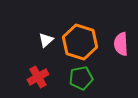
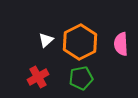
orange hexagon: rotated 16 degrees clockwise
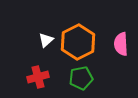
orange hexagon: moved 2 px left
red cross: rotated 15 degrees clockwise
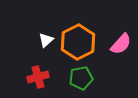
pink semicircle: rotated 135 degrees counterclockwise
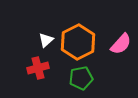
red cross: moved 9 px up
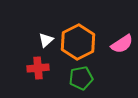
pink semicircle: moved 1 px right; rotated 15 degrees clockwise
red cross: rotated 10 degrees clockwise
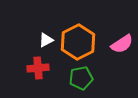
white triangle: rotated 14 degrees clockwise
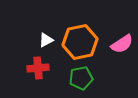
orange hexagon: moved 2 px right; rotated 16 degrees clockwise
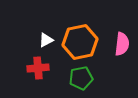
pink semicircle: rotated 50 degrees counterclockwise
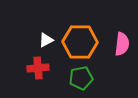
orange hexagon: rotated 12 degrees clockwise
